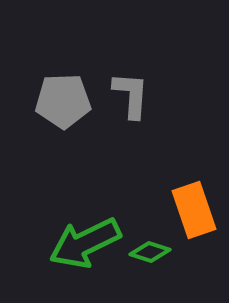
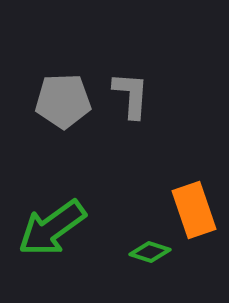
green arrow: moved 33 px left, 15 px up; rotated 10 degrees counterclockwise
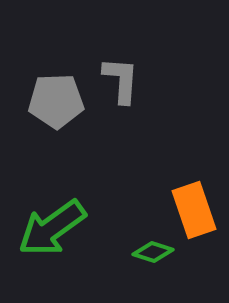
gray L-shape: moved 10 px left, 15 px up
gray pentagon: moved 7 px left
green diamond: moved 3 px right
